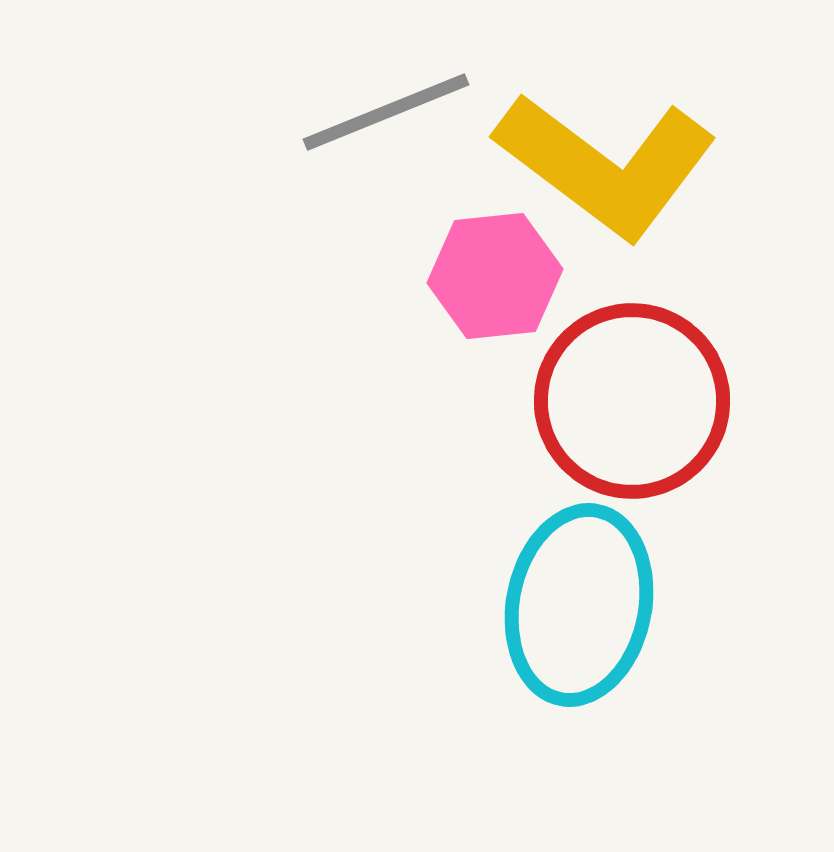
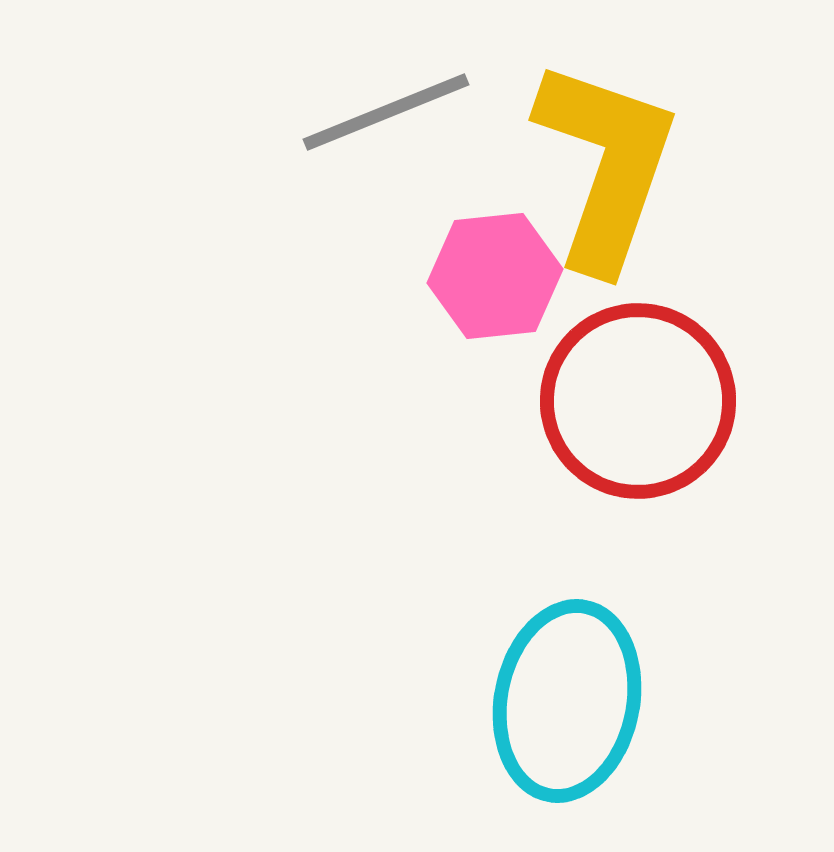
yellow L-shape: rotated 108 degrees counterclockwise
red circle: moved 6 px right
cyan ellipse: moved 12 px left, 96 px down
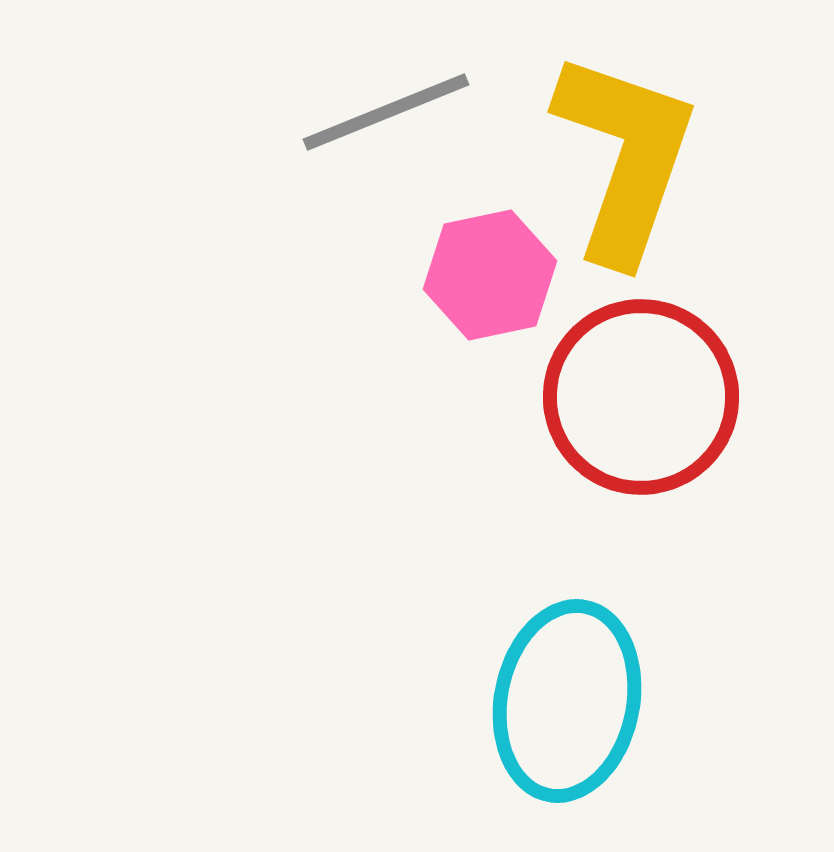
yellow L-shape: moved 19 px right, 8 px up
pink hexagon: moved 5 px left, 1 px up; rotated 6 degrees counterclockwise
red circle: moved 3 px right, 4 px up
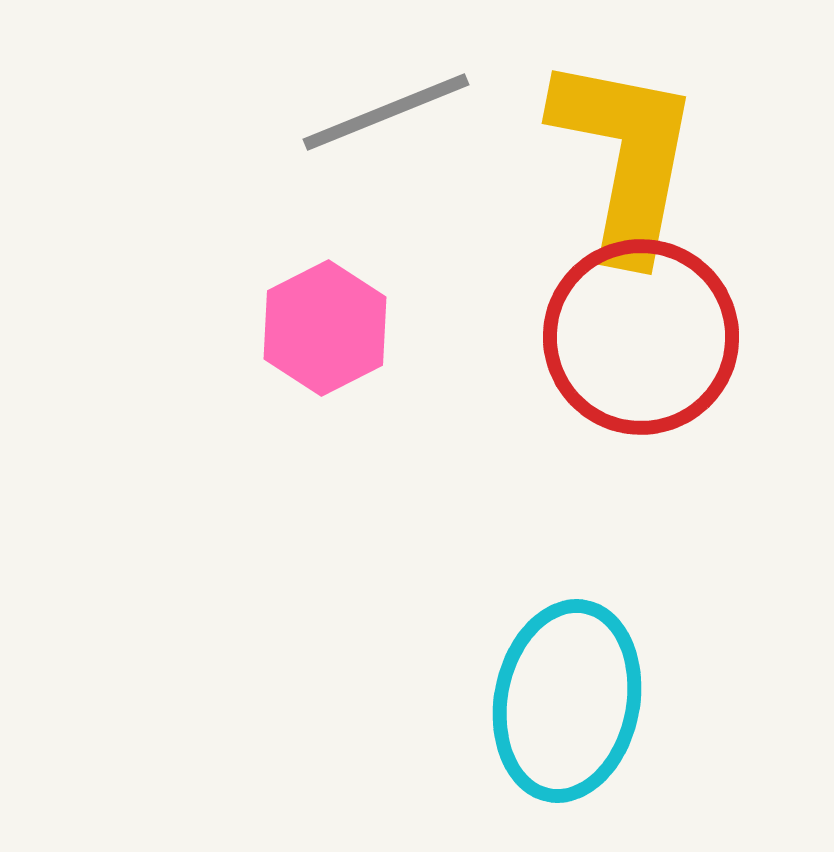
yellow L-shape: rotated 8 degrees counterclockwise
pink hexagon: moved 165 px left, 53 px down; rotated 15 degrees counterclockwise
red circle: moved 60 px up
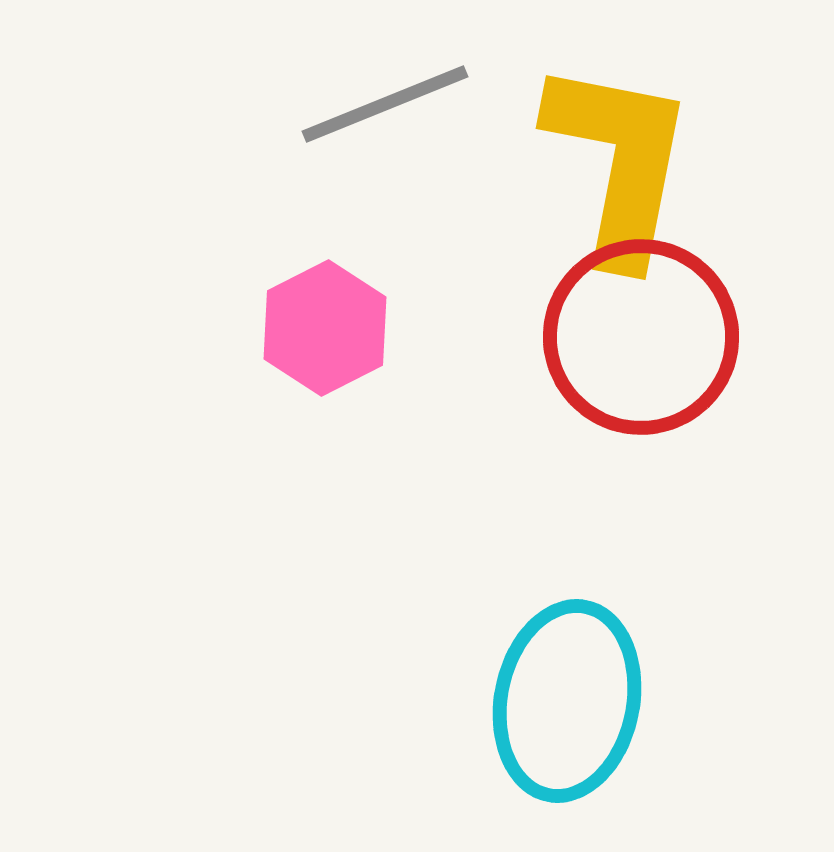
gray line: moved 1 px left, 8 px up
yellow L-shape: moved 6 px left, 5 px down
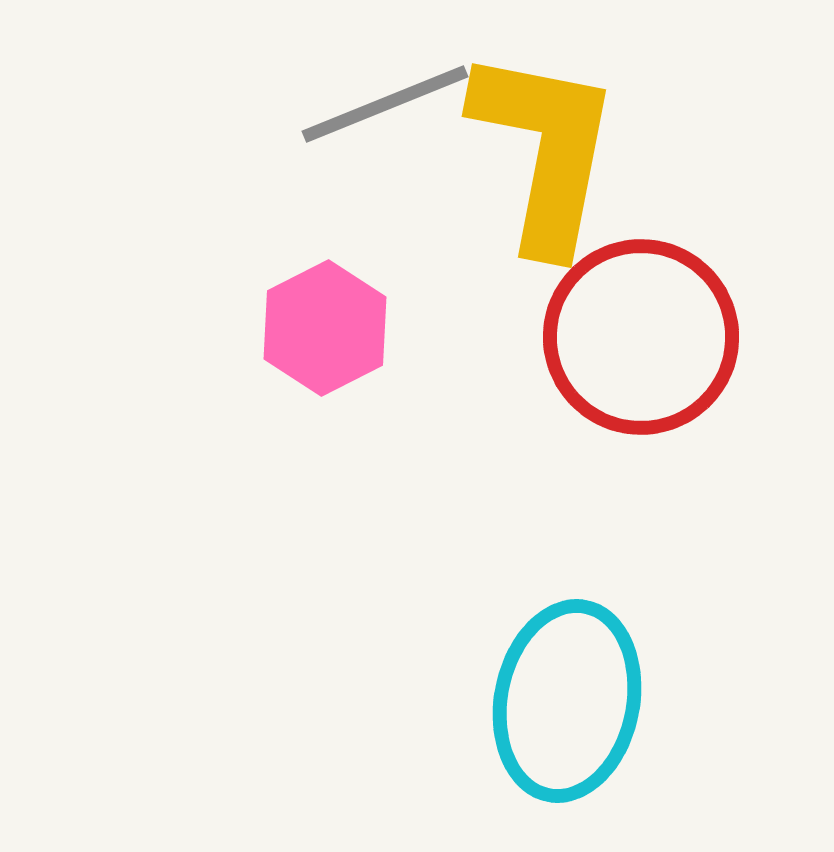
yellow L-shape: moved 74 px left, 12 px up
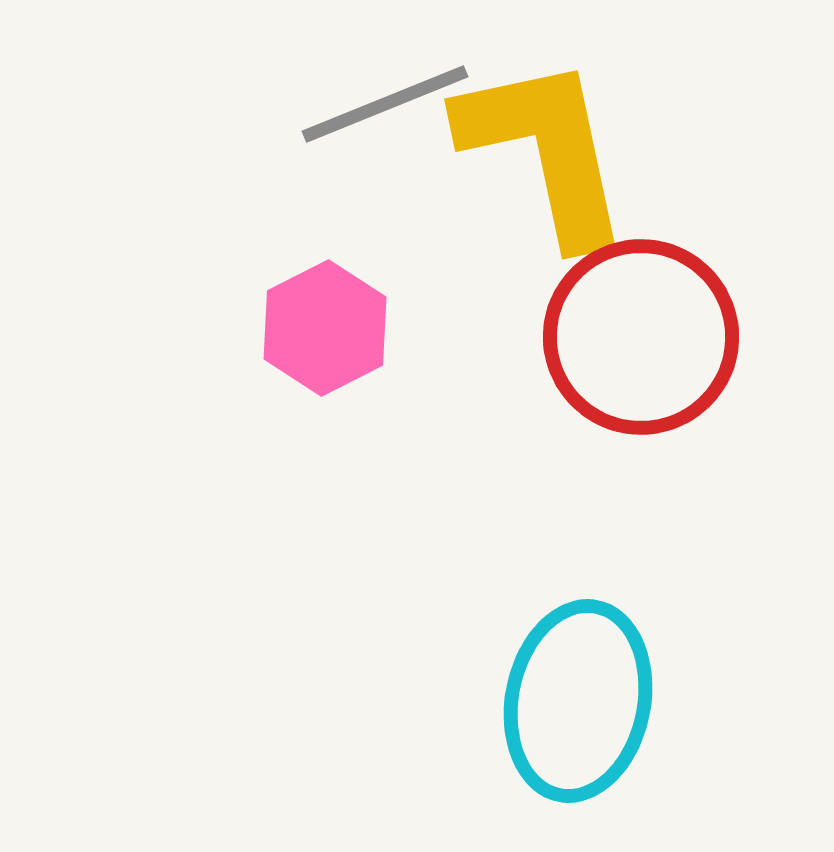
yellow L-shape: rotated 23 degrees counterclockwise
cyan ellipse: moved 11 px right
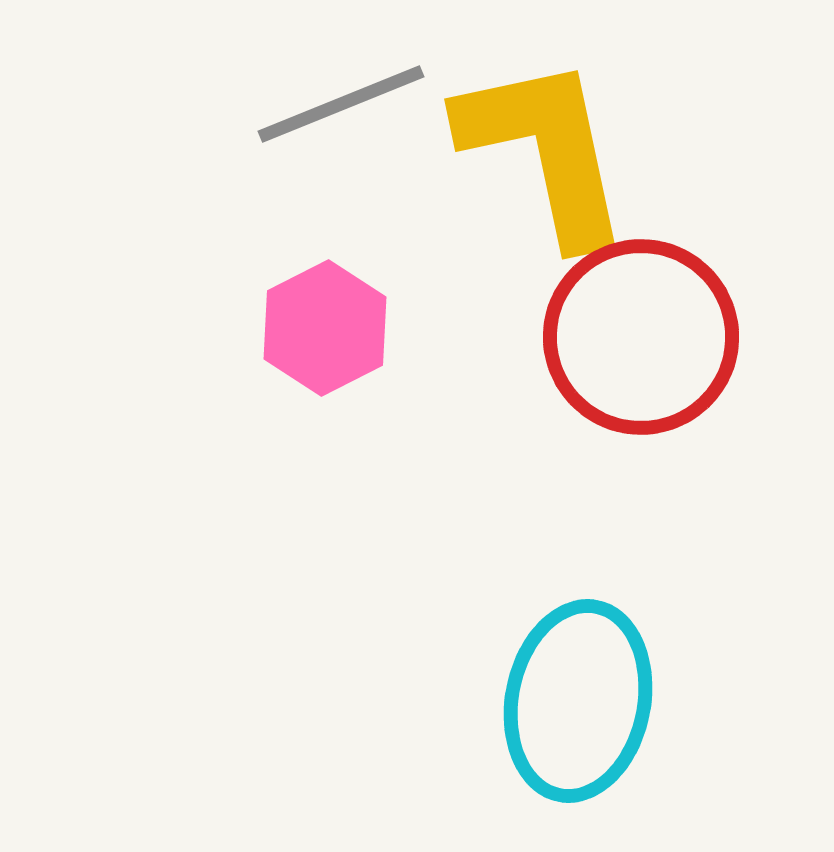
gray line: moved 44 px left
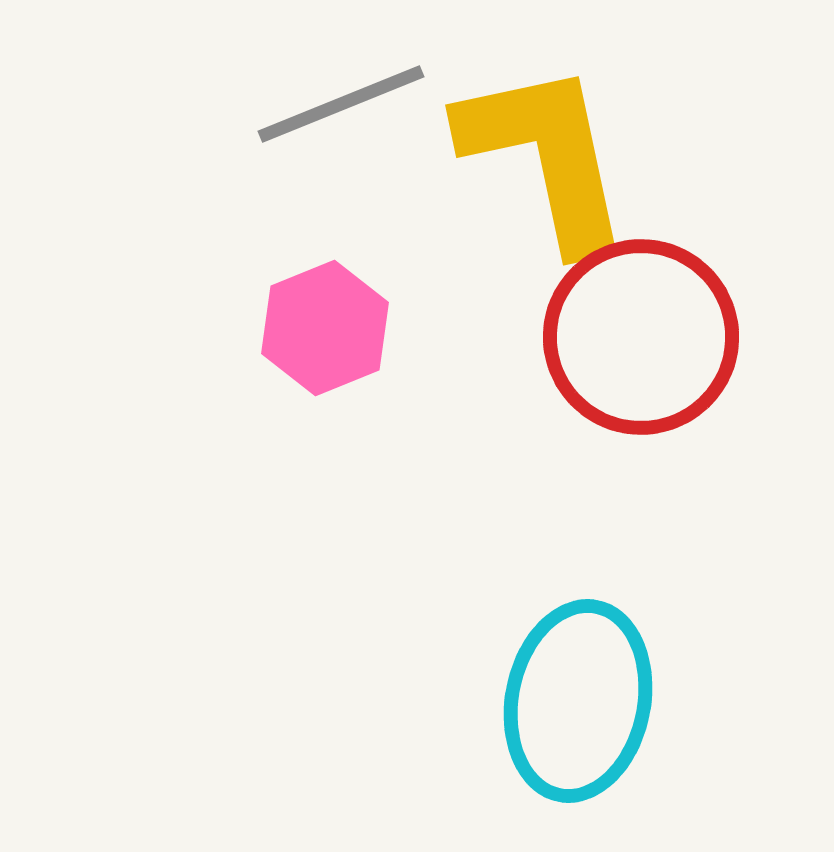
yellow L-shape: moved 1 px right, 6 px down
pink hexagon: rotated 5 degrees clockwise
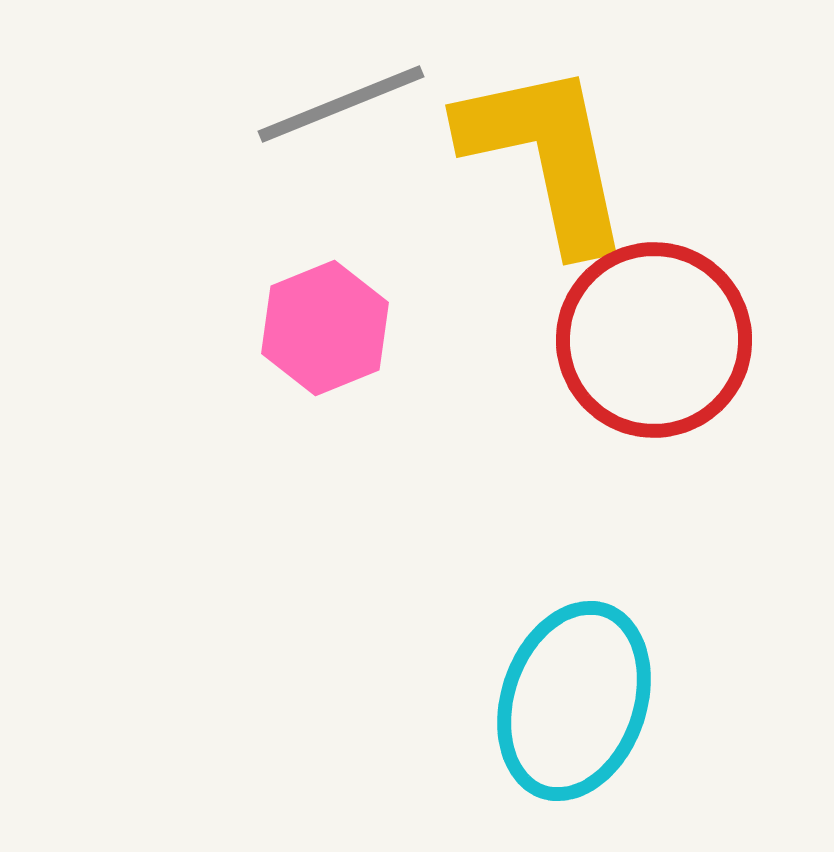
red circle: moved 13 px right, 3 px down
cyan ellipse: moved 4 px left; rotated 8 degrees clockwise
